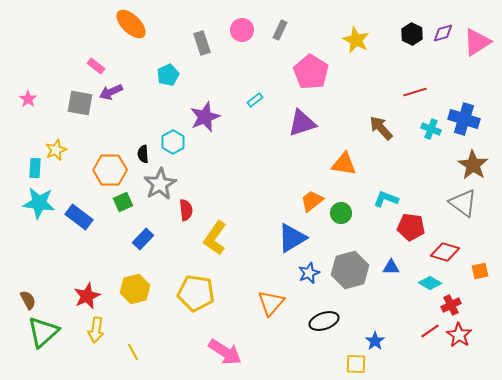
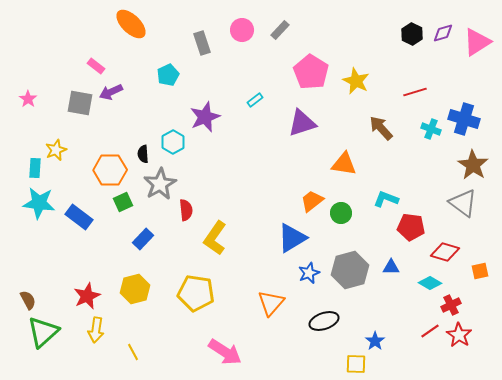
gray rectangle at (280, 30): rotated 18 degrees clockwise
yellow star at (356, 40): moved 41 px down
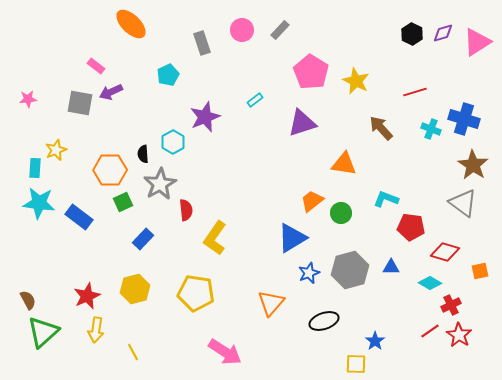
pink star at (28, 99): rotated 30 degrees clockwise
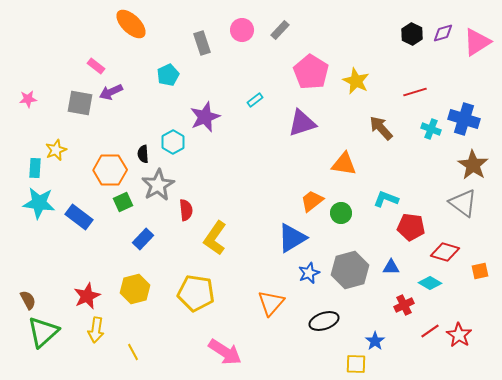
gray star at (160, 184): moved 2 px left, 1 px down
red cross at (451, 305): moved 47 px left
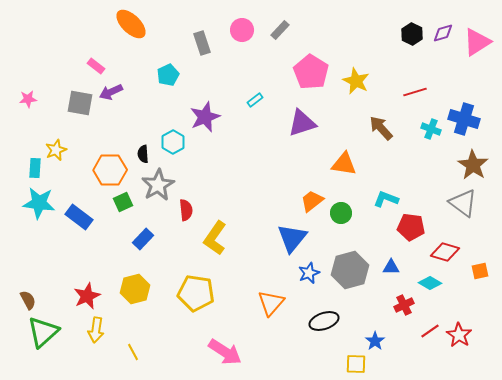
blue triangle at (292, 238): rotated 20 degrees counterclockwise
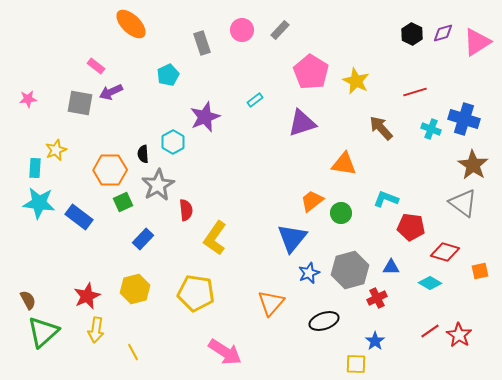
red cross at (404, 305): moved 27 px left, 7 px up
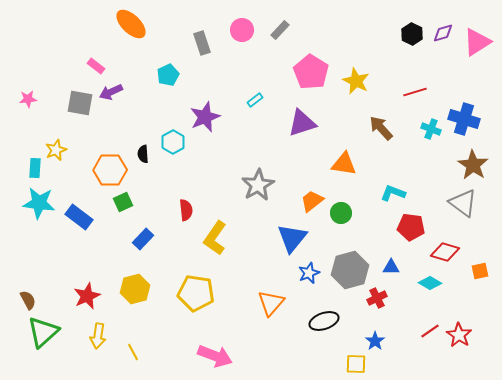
gray star at (158, 185): moved 100 px right
cyan L-shape at (386, 199): moved 7 px right, 6 px up
yellow arrow at (96, 330): moved 2 px right, 6 px down
pink arrow at (225, 352): moved 10 px left, 4 px down; rotated 12 degrees counterclockwise
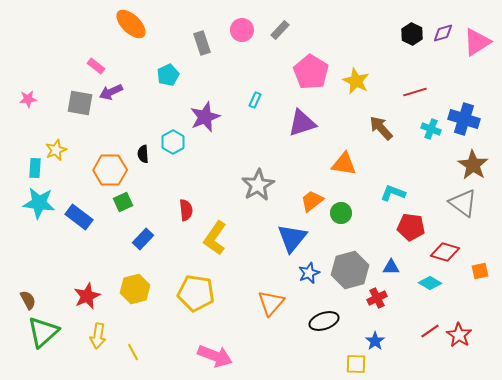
cyan rectangle at (255, 100): rotated 28 degrees counterclockwise
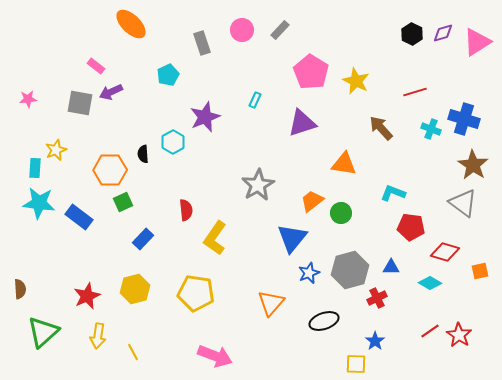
brown semicircle at (28, 300): moved 8 px left, 11 px up; rotated 24 degrees clockwise
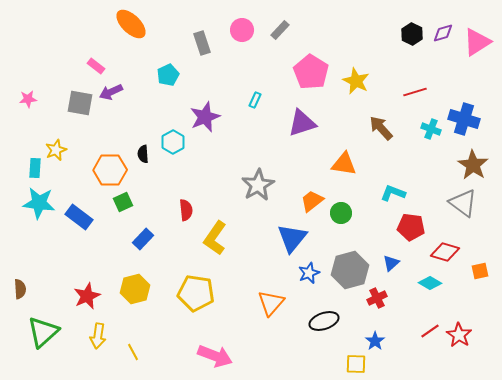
blue triangle at (391, 267): moved 4 px up; rotated 42 degrees counterclockwise
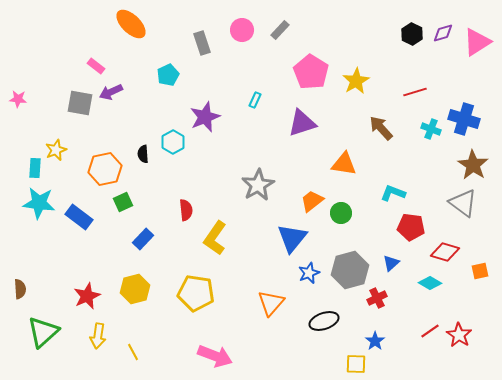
yellow star at (356, 81): rotated 16 degrees clockwise
pink star at (28, 99): moved 10 px left; rotated 12 degrees clockwise
orange hexagon at (110, 170): moved 5 px left, 1 px up; rotated 12 degrees counterclockwise
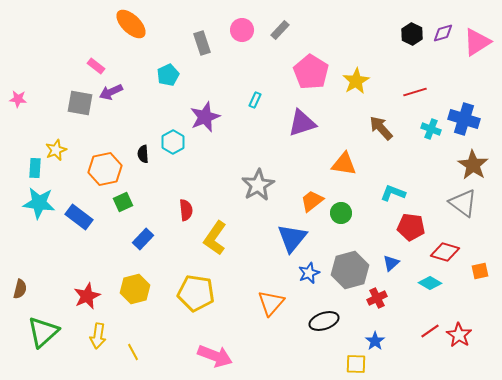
brown semicircle at (20, 289): rotated 18 degrees clockwise
